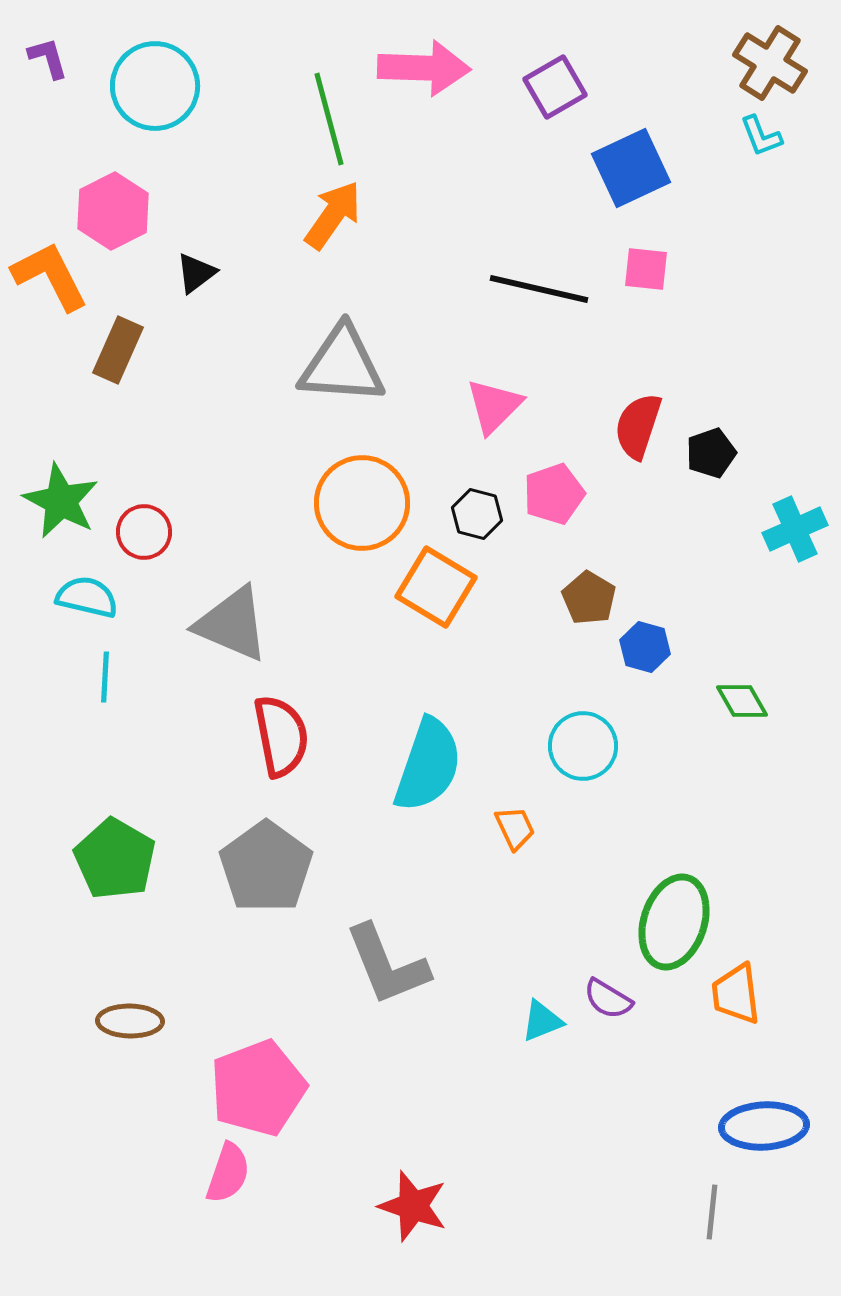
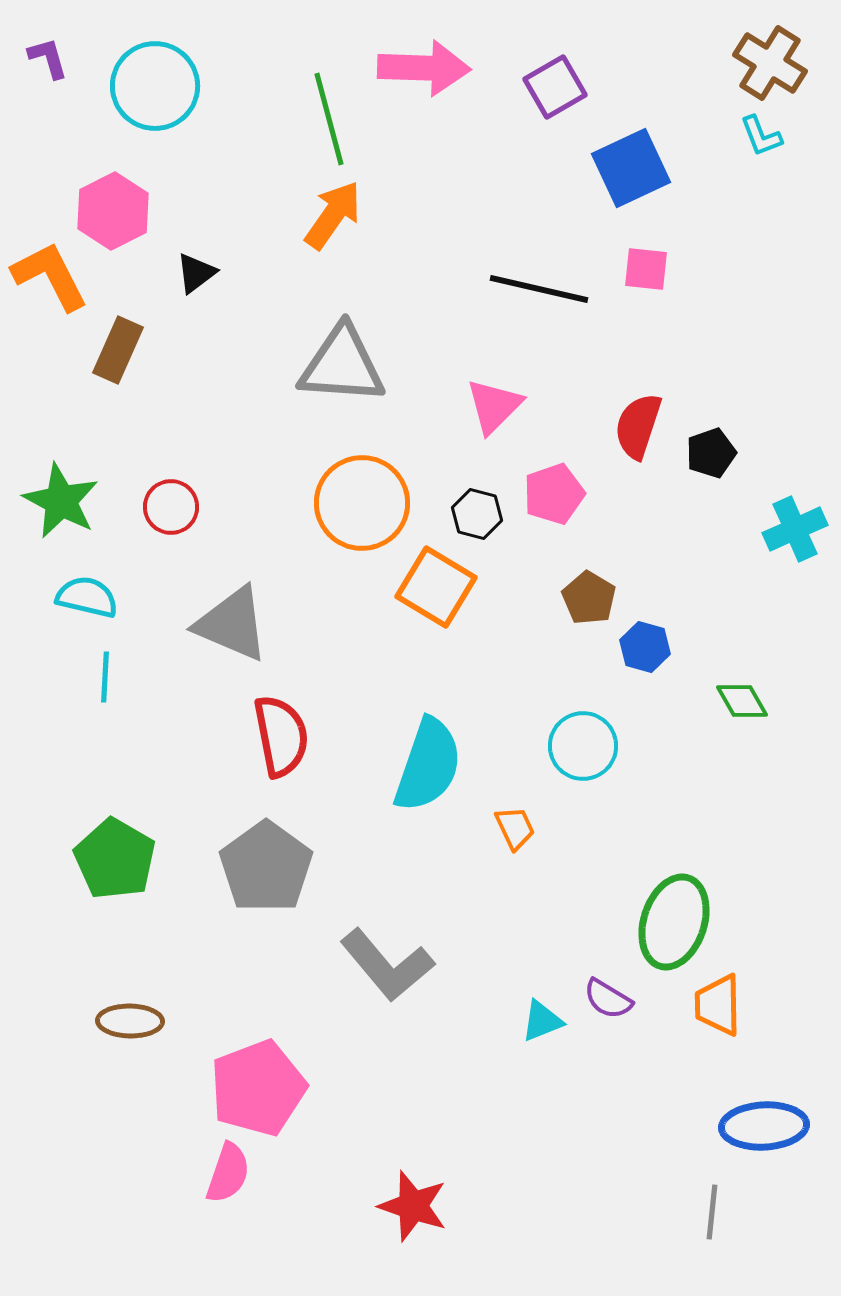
red circle at (144, 532): moved 27 px right, 25 px up
gray L-shape at (387, 965): rotated 18 degrees counterclockwise
orange trapezoid at (736, 994): moved 18 px left, 11 px down; rotated 6 degrees clockwise
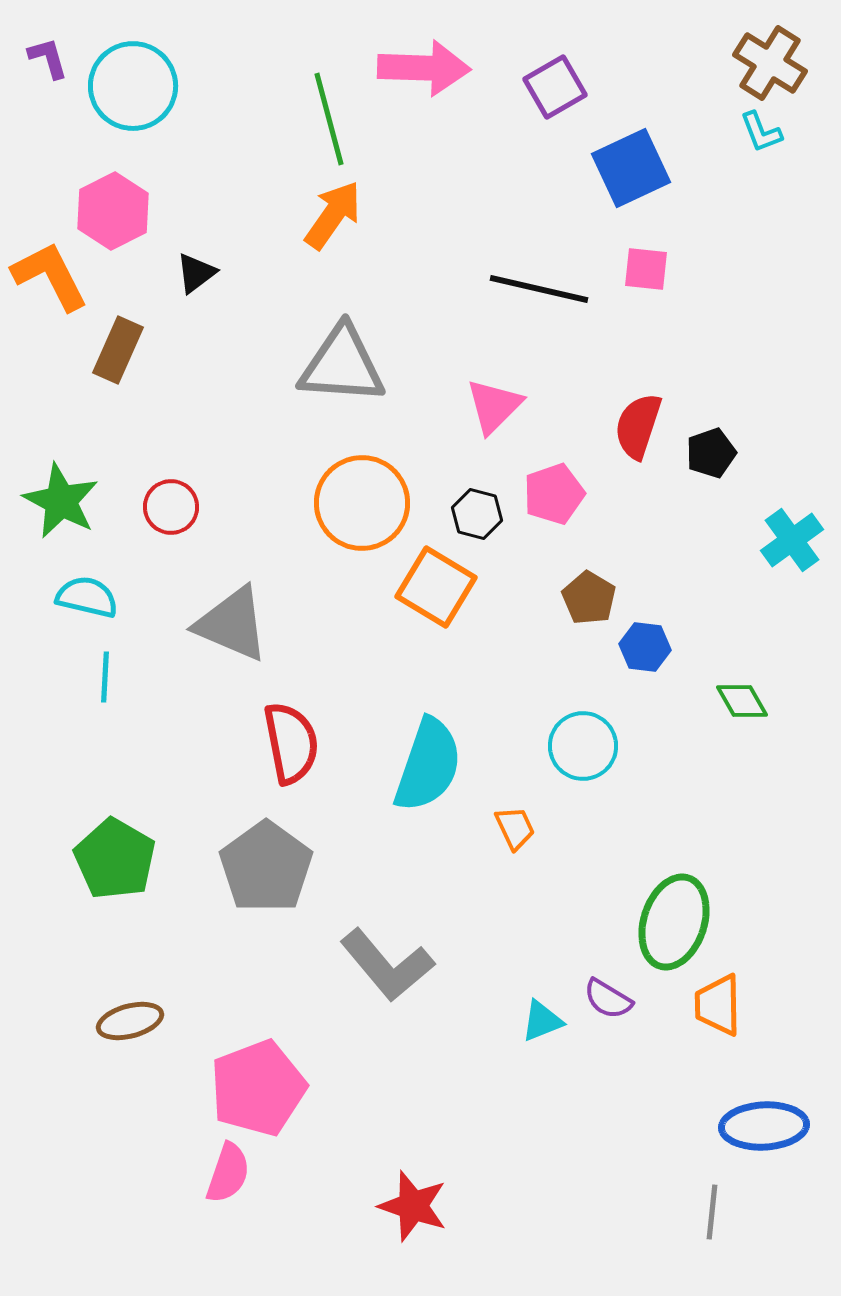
cyan circle at (155, 86): moved 22 px left
cyan L-shape at (761, 136): moved 4 px up
cyan cross at (795, 529): moved 3 px left, 11 px down; rotated 12 degrees counterclockwise
blue hexagon at (645, 647): rotated 9 degrees counterclockwise
red semicircle at (281, 736): moved 10 px right, 7 px down
brown ellipse at (130, 1021): rotated 16 degrees counterclockwise
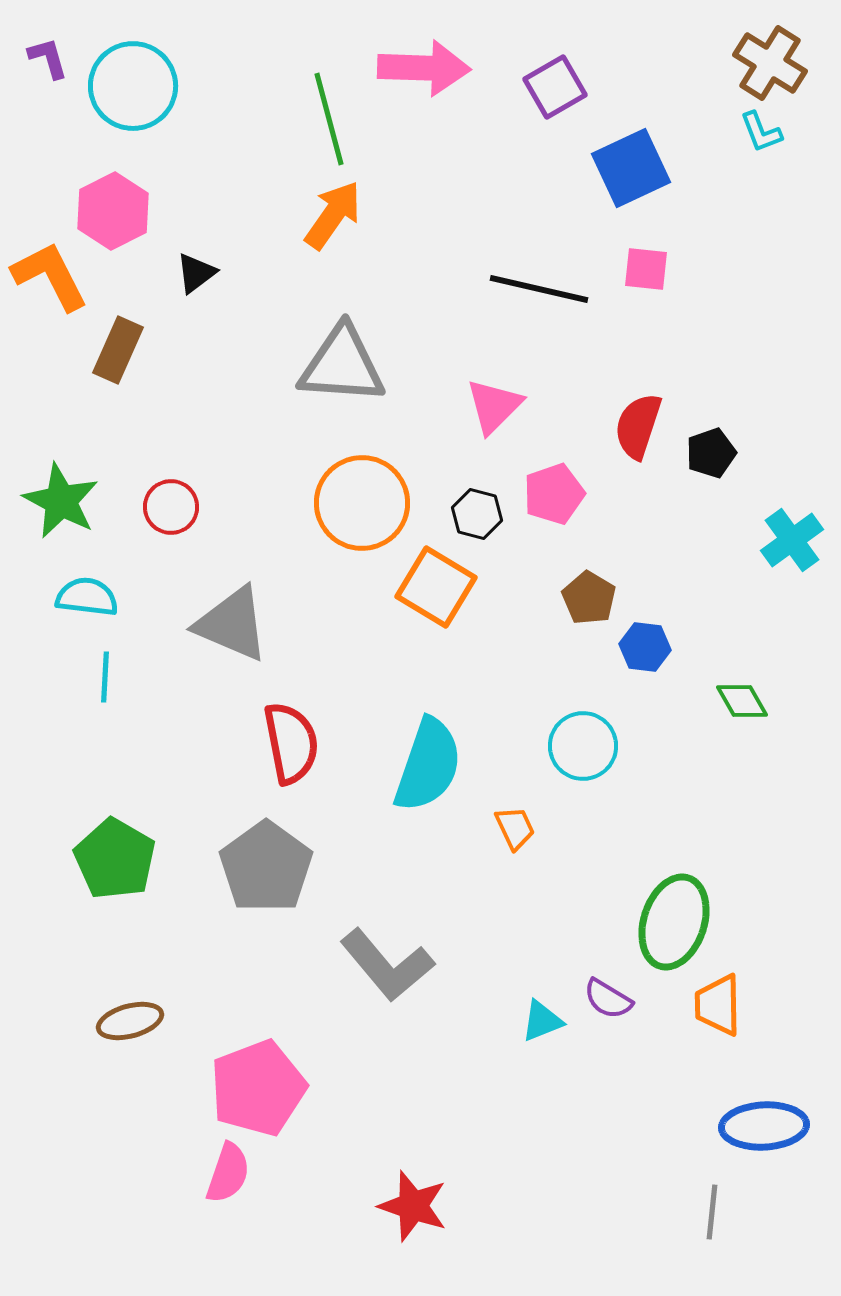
cyan semicircle at (87, 597): rotated 6 degrees counterclockwise
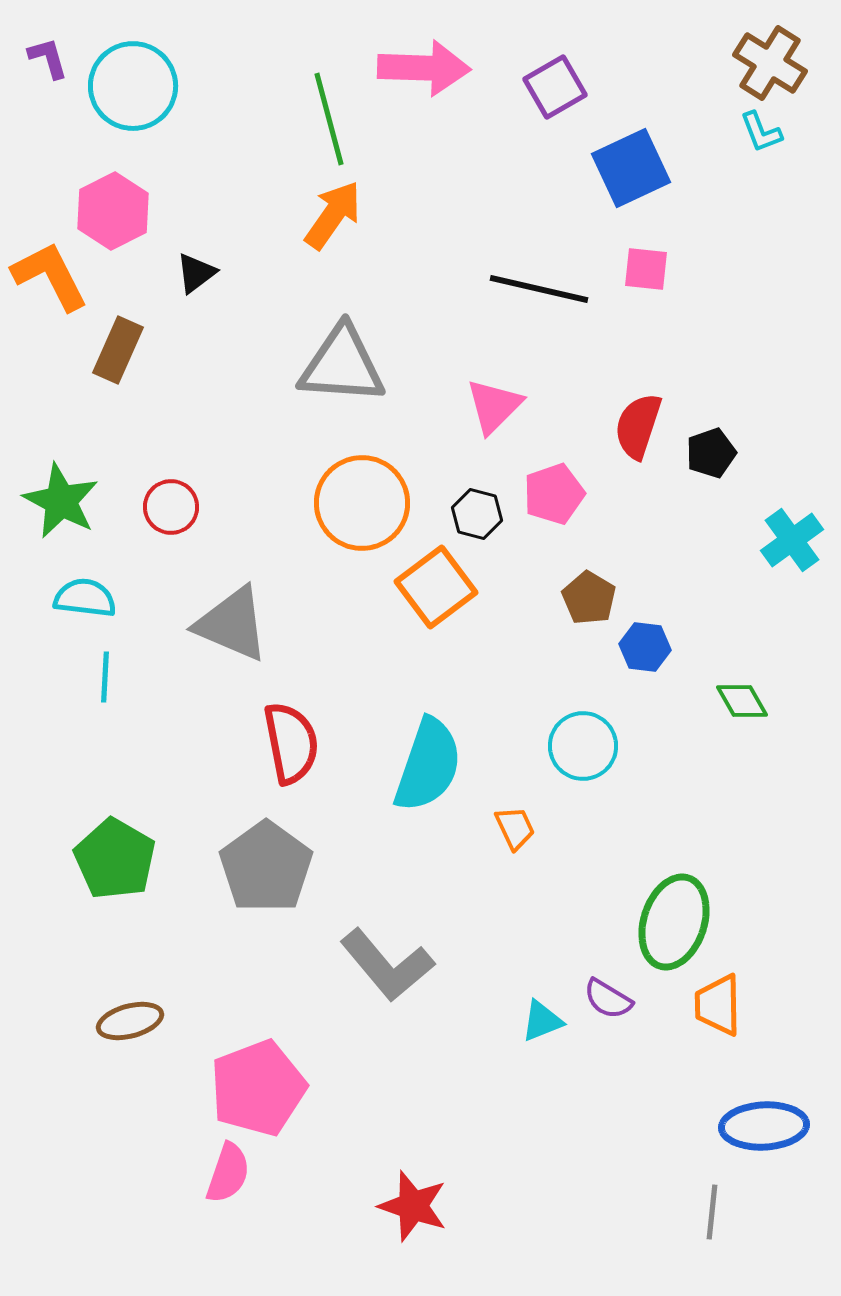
orange square at (436, 587): rotated 22 degrees clockwise
cyan semicircle at (87, 597): moved 2 px left, 1 px down
